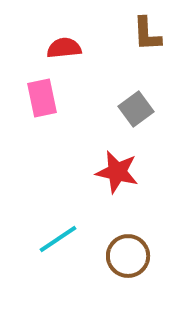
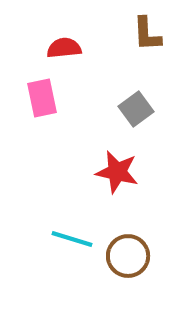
cyan line: moved 14 px right; rotated 51 degrees clockwise
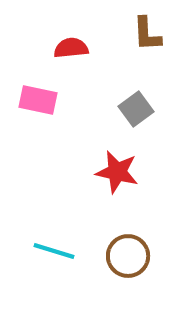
red semicircle: moved 7 px right
pink rectangle: moved 4 px left, 2 px down; rotated 66 degrees counterclockwise
cyan line: moved 18 px left, 12 px down
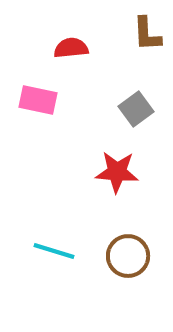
red star: rotated 9 degrees counterclockwise
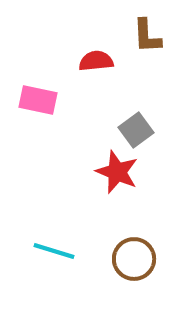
brown L-shape: moved 2 px down
red semicircle: moved 25 px right, 13 px down
gray square: moved 21 px down
red star: rotated 18 degrees clockwise
brown circle: moved 6 px right, 3 px down
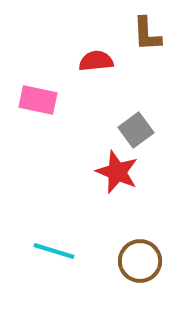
brown L-shape: moved 2 px up
brown circle: moved 6 px right, 2 px down
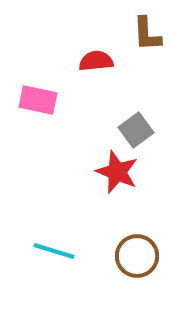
brown circle: moved 3 px left, 5 px up
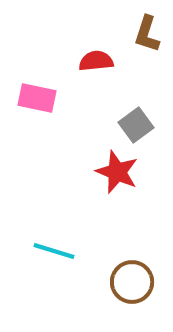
brown L-shape: rotated 21 degrees clockwise
pink rectangle: moved 1 px left, 2 px up
gray square: moved 5 px up
brown circle: moved 5 px left, 26 px down
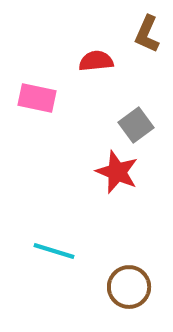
brown L-shape: rotated 6 degrees clockwise
brown circle: moved 3 px left, 5 px down
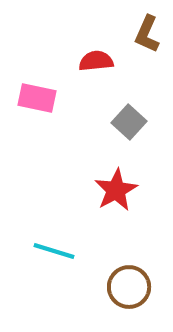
gray square: moved 7 px left, 3 px up; rotated 12 degrees counterclockwise
red star: moved 1 px left, 18 px down; rotated 21 degrees clockwise
